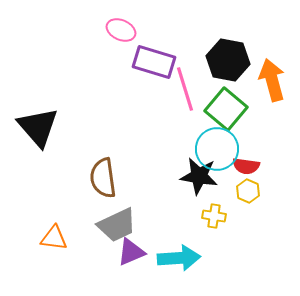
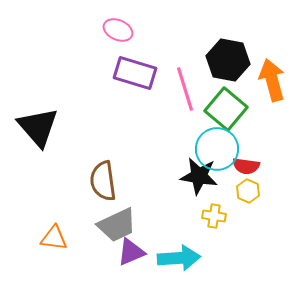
pink ellipse: moved 3 px left
purple rectangle: moved 19 px left, 11 px down
brown semicircle: moved 3 px down
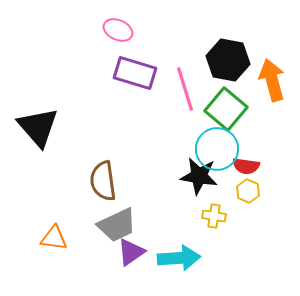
purple triangle: rotated 12 degrees counterclockwise
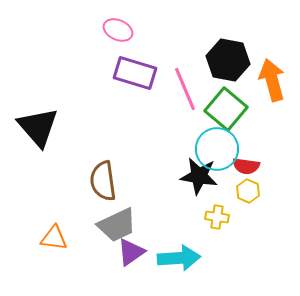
pink line: rotated 6 degrees counterclockwise
yellow cross: moved 3 px right, 1 px down
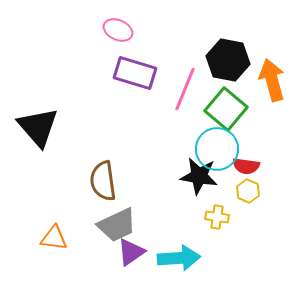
pink line: rotated 45 degrees clockwise
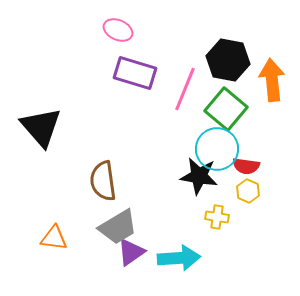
orange arrow: rotated 9 degrees clockwise
black triangle: moved 3 px right
gray trapezoid: moved 1 px right, 2 px down; rotated 6 degrees counterclockwise
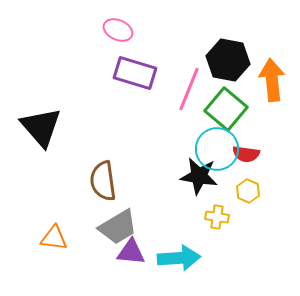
pink line: moved 4 px right
red semicircle: moved 12 px up
purple triangle: rotated 40 degrees clockwise
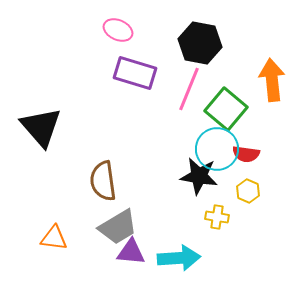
black hexagon: moved 28 px left, 17 px up
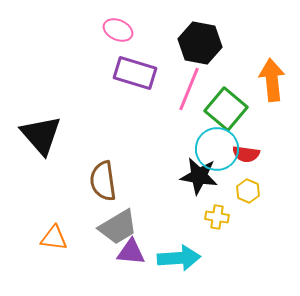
black triangle: moved 8 px down
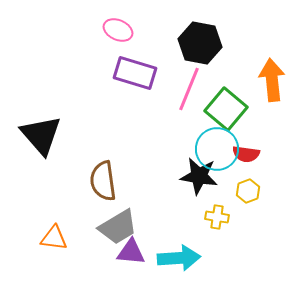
yellow hexagon: rotated 15 degrees clockwise
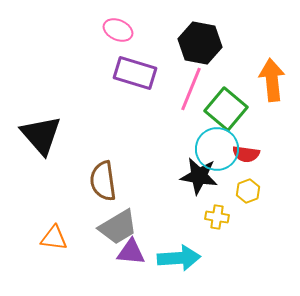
pink line: moved 2 px right
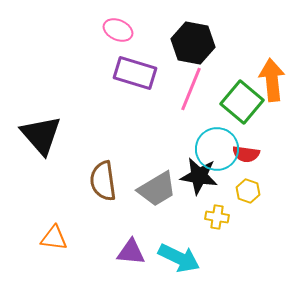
black hexagon: moved 7 px left
green square: moved 16 px right, 7 px up
yellow hexagon: rotated 20 degrees counterclockwise
gray trapezoid: moved 39 px right, 38 px up
cyan arrow: rotated 30 degrees clockwise
